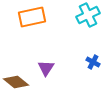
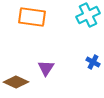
orange rectangle: rotated 20 degrees clockwise
brown diamond: rotated 15 degrees counterclockwise
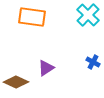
cyan cross: rotated 20 degrees counterclockwise
purple triangle: rotated 24 degrees clockwise
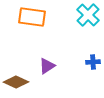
blue cross: rotated 32 degrees counterclockwise
purple triangle: moved 1 px right, 2 px up
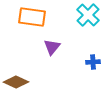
purple triangle: moved 5 px right, 19 px up; rotated 18 degrees counterclockwise
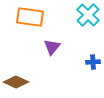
orange rectangle: moved 2 px left
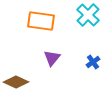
orange rectangle: moved 11 px right, 4 px down
purple triangle: moved 11 px down
blue cross: rotated 32 degrees counterclockwise
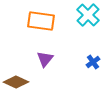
purple triangle: moved 7 px left, 1 px down
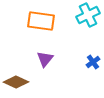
cyan cross: rotated 20 degrees clockwise
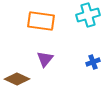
cyan cross: rotated 10 degrees clockwise
blue cross: rotated 16 degrees clockwise
brown diamond: moved 1 px right, 3 px up
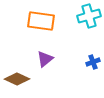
cyan cross: moved 1 px right, 1 px down
purple triangle: rotated 12 degrees clockwise
